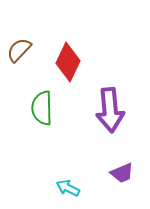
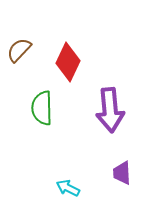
purple trapezoid: rotated 110 degrees clockwise
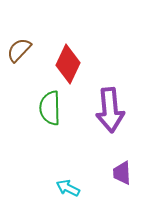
red diamond: moved 2 px down
green semicircle: moved 8 px right
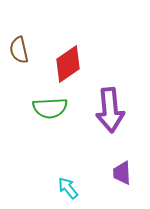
brown semicircle: rotated 56 degrees counterclockwise
red diamond: rotated 30 degrees clockwise
green semicircle: rotated 92 degrees counterclockwise
cyan arrow: rotated 25 degrees clockwise
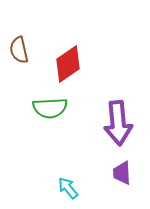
purple arrow: moved 8 px right, 13 px down
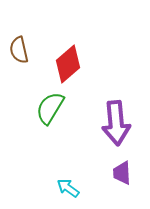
red diamond: rotated 6 degrees counterclockwise
green semicircle: rotated 124 degrees clockwise
purple arrow: moved 2 px left
cyan arrow: rotated 15 degrees counterclockwise
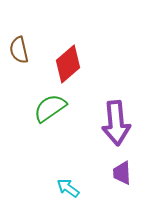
green semicircle: rotated 24 degrees clockwise
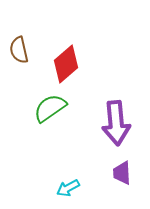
red diamond: moved 2 px left
cyan arrow: rotated 65 degrees counterclockwise
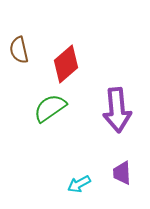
purple arrow: moved 1 px right, 13 px up
cyan arrow: moved 11 px right, 4 px up
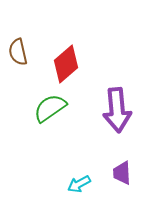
brown semicircle: moved 1 px left, 2 px down
